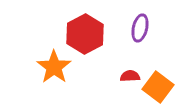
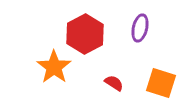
red semicircle: moved 16 px left, 7 px down; rotated 36 degrees clockwise
orange square: moved 3 px right, 4 px up; rotated 20 degrees counterclockwise
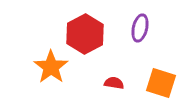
orange star: moved 3 px left
red semicircle: rotated 24 degrees counterclockwise
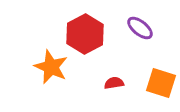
purple ellipse: rotated 64 degrees counterclockwise
orange star: rotated 12 degrees counterclockwise
red semicircle: rotated 18 degrees counterclockwise
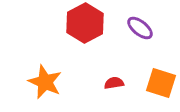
red hexagon: moved 11 px up
orange star: moved 6 px left, 15 px down
